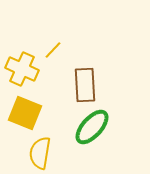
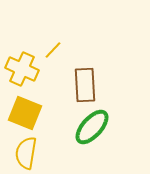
yellow semicircle: moved 14 px left
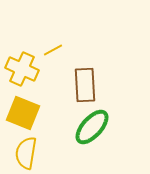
yellow line: rotated 18 degrees clockwise
yellow square: moved 2 px left
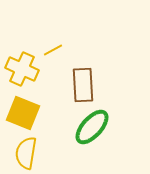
brown rectangle: moved 2 px left
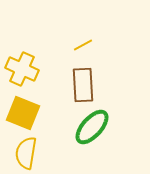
yellow line: moved 30 px right, 5 px up
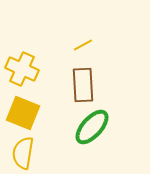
yellow semicircle: moved 3 px left
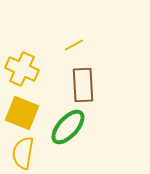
yellow line: moved 9 px left
yellow square: moved 1 px left
green ellipse: moved 24 px left
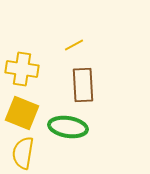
yellow cross: rotated 16 degrees counterclockwise
green ellipse: rotated 57 degrees clockwise
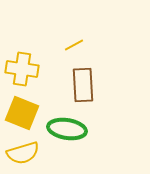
green ellipse: moved 1 px left, 2 px down
yellow semicircle: rotated 116 degrees counterclockwise
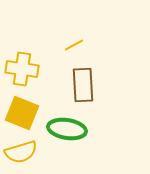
yellow semicircle: moved 2 px left, 1 px up
